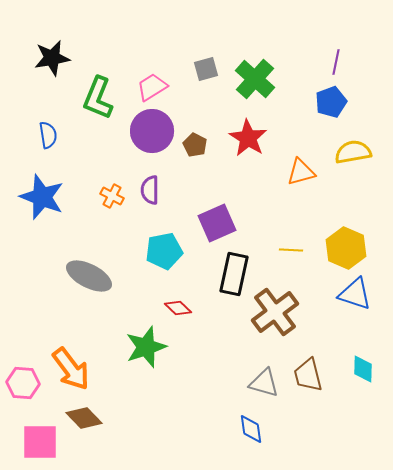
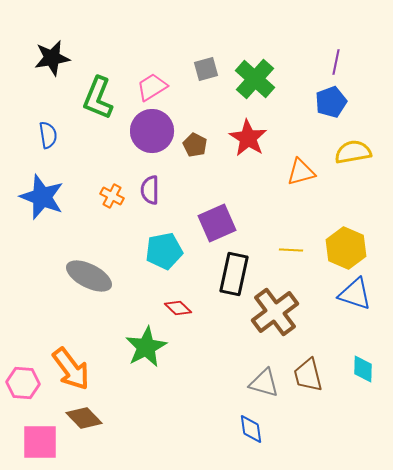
green star: rotated 9 degrees counterclockwise
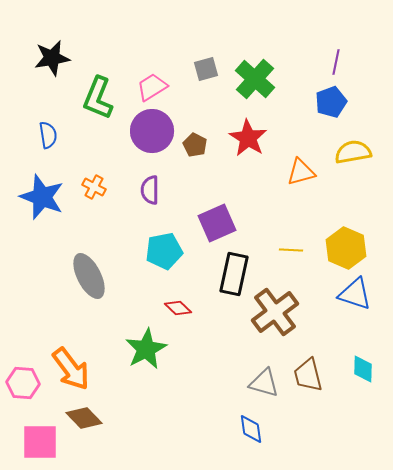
orange cross: moved 18 px left, 9 px up
gray ellipse: rotated 36 degrees clockwise
green star: moved 2 px down
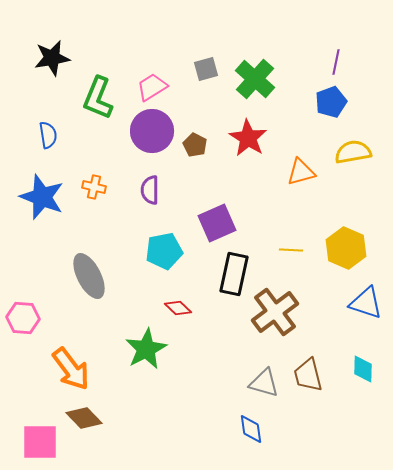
orange cross: rotated 15 degrees counterclockwise
blue triangle: moved 11 px right, 9 px down
pink hexagon: moved 65 px up
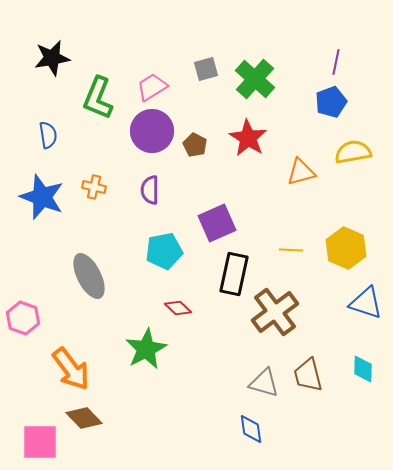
pink hexagon: rotated 16 degrees clockwise
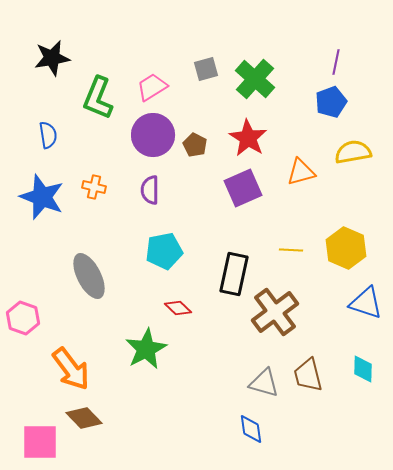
purple circle: moved 1 px right, 4 px down
purple square: moved 26 px right, 35 px up
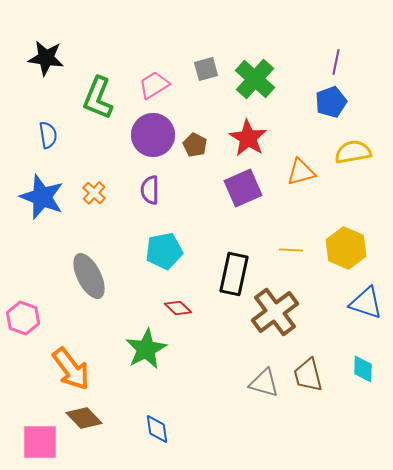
black star: moved 6 px left; rotated 18 degrees clockwise
pink trapezoid: moved 2 px right, 2 px up
orange cross: moved 6 px down; rotated 30 degrees clockwise
blue diamond: moved 94 px left
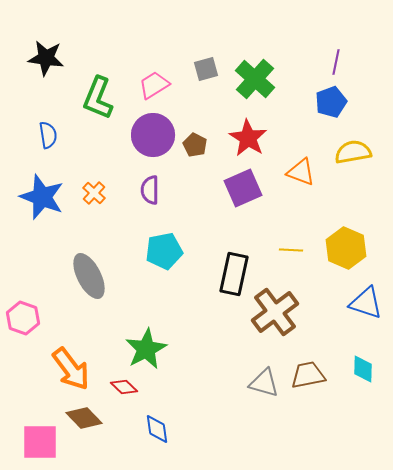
orange triangle: rotated 36 degrees clockwise
red diamond: moved 54 px left, 79 px down
brown trapezoid: rotated 93 degrees clockwise
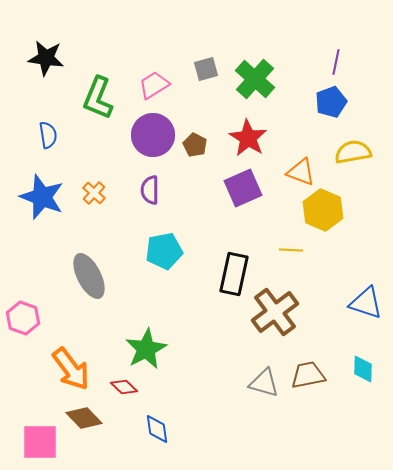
yellow hexagon: moved 23 px left, 38 px up
